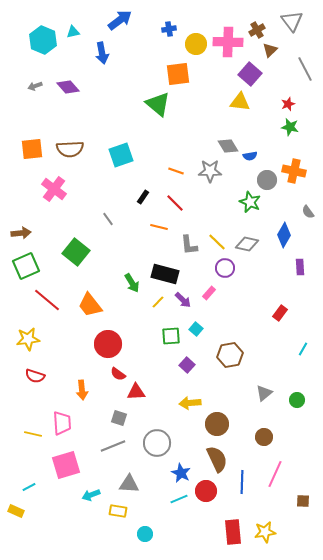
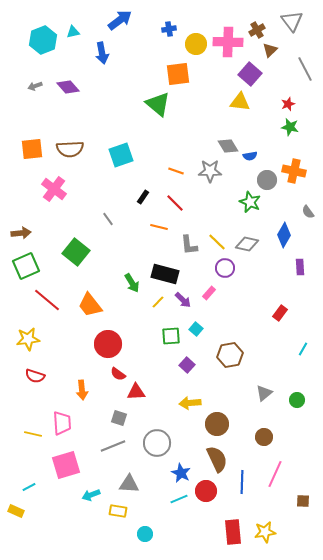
cyan hexagon at (43, 40): rotated 16 degrees clockwise
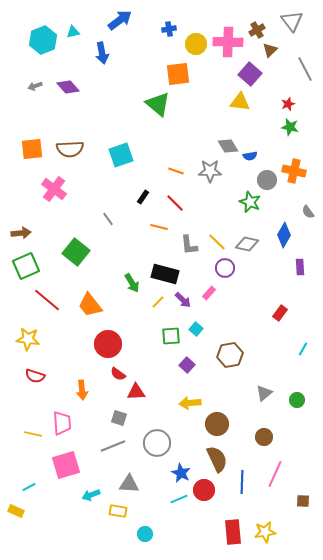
yellow star at (28, 339): rotated 15 degrees clockwise
red circle at (206, 491): moved 2 px left, 1 px up
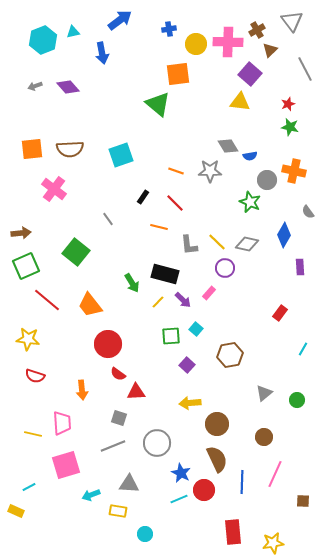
yellow star at (265, 532): moved 8 px right, 11 px down
